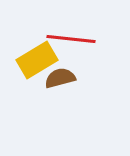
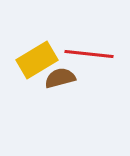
red line: moved 18 px right, 15 px down
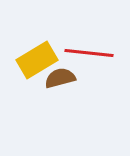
red line: moved 1 px up
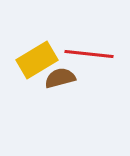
red line: moved 1 px down
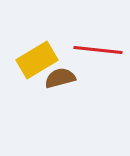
red line: moved 9 px right, 4 px up
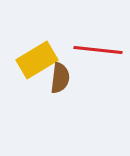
brown semicircle: rotated 112 degrees clockwise
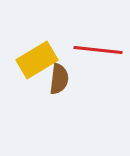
brown semicircle: moved 1 px left, 1 px down
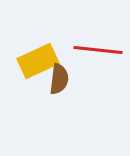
yellow rectangle: moved 1 px right, 1 px down; rotated 6 degrees clockwise
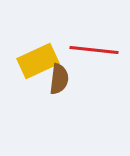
red line: moved 4 px left
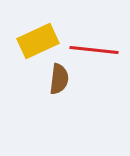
yellow rectangle: moved 20 px up
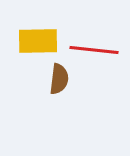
yellow rectangle: rotated 24 degrees clockwise
